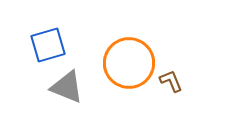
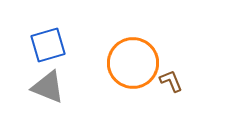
orange circle: moved 4 px right
gray triangle: moved 19 px left
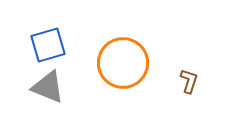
orange circle: moved 10 px left
brown L-shape: moved 18 px right; rotated 40 degrees clockwise
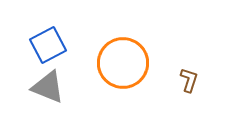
blue square: rotated 12 degrees counterclockwise
brown L-shape: moved 1 px up
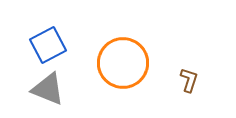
gray triangle: moved 2 px down
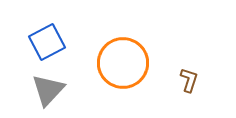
blue square: moved 1 px left, 3 px up
gray triangle: moved 1 px down; rotated 51 degrees clockwise
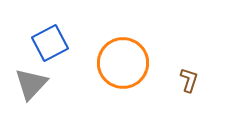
blue square: moved 3 px right, 1 px down
gray triangle: moved 17 px left, 6 px up
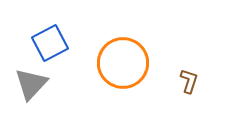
brown L-shape: moved 1 px down
